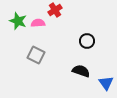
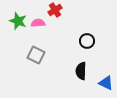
black semicircle: rotated 108 degrees counterclockwise
blue triangle: rotated 28 degrees counterclockwise
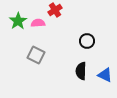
green star: rotated 18 degrees clockwise
blue triangle: moved 1 px left, 8 px up
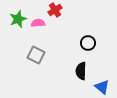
green star: moved 2 px up; rotated 12 degrees clockwise
black circle: moved 1 px right, 2 px down
blue triangle: moved 3 px left, 12 px down; rotated 14 degrees clockwise
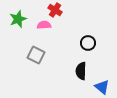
red cross: rotated 24 degrees counterclockwise
pink semicircle: moved 6 px right, 2 px down
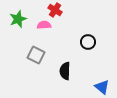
black circle: moved 1 px up
black semicircle: moved 16 px left
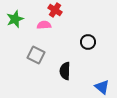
green star: moved 3 px left
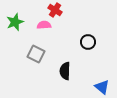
green star: moved 3 px down
gray square: moved 1 px up
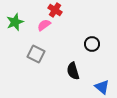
pink semicircle: rotated 32 degrees counterclockwise
black circle: moved 4 px right, 2 px down
black semicircle: moved 8 px right; rotated 18 degrees counterclockwise
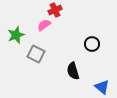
red cross: rotated 32 degrees clockwise
green star: moved 1 px right, 13 px down
